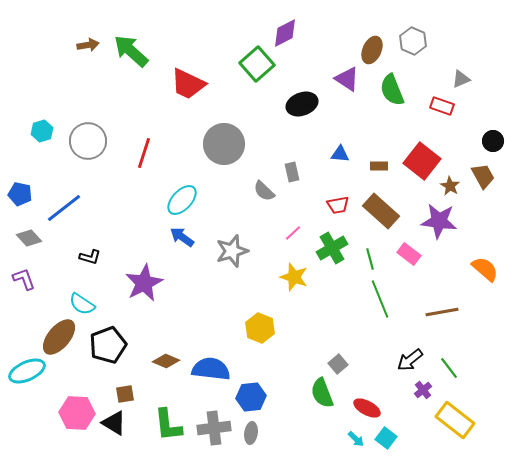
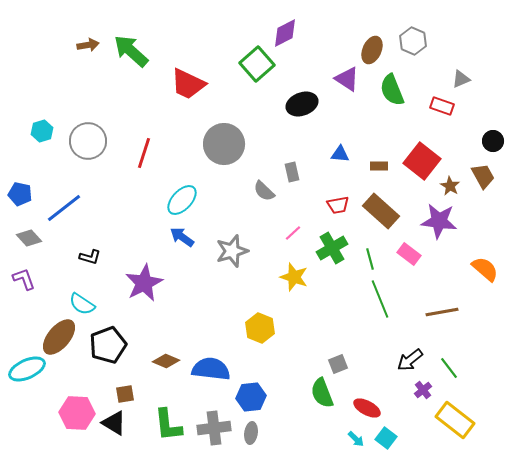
gray square at (338, 364): rotated 18 degrees clockwise
cyan ellipse at (27, 371): moved 2 px up
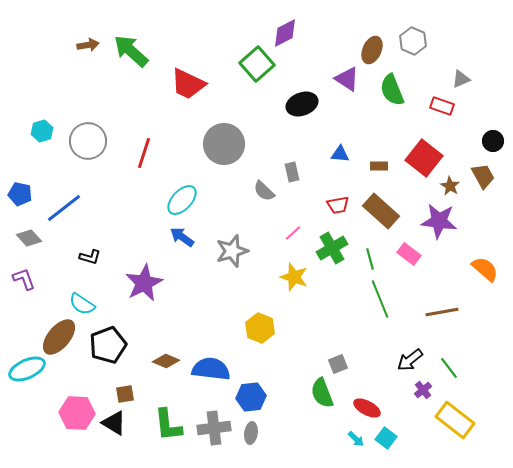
red square at (422, 161): moved 2 px right, 3 px up
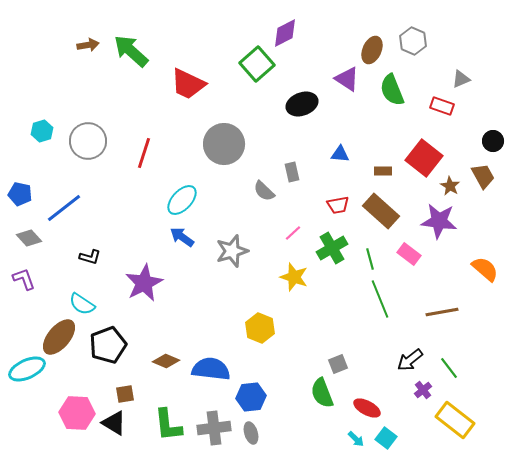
brown rectangle at (379, 166): moved 4 px right, 5 px down
gray ellipse at (251, 433): rotated 25 degrees counterclockwise
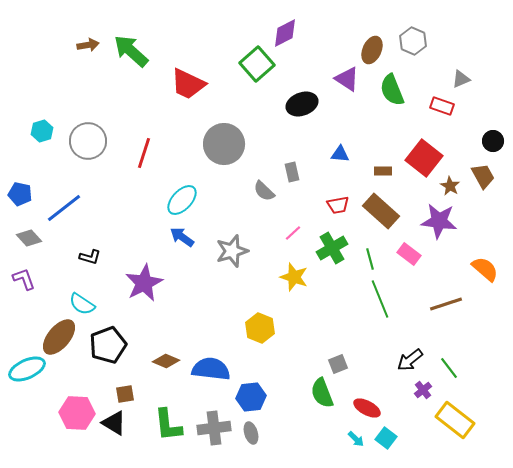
brown line at (442, 312): moved 4 px right, 8 px up; rotated 8 degrees counterclockwise
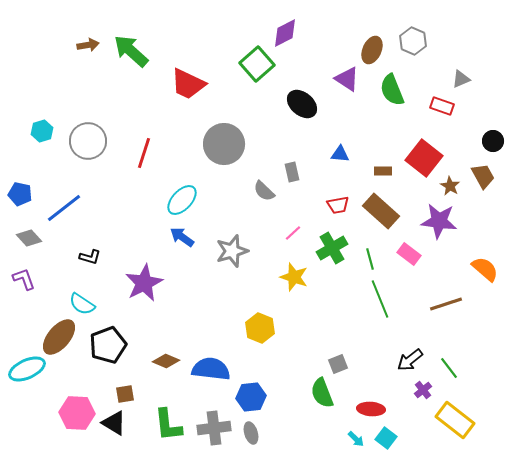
black ellipse at (302, 104): rotated 60 degrees clockwise
red ellipse at (367, 408): moved 4 px right, 1 px down; rotated 24 degrees counterclockwise
